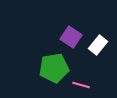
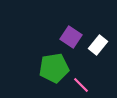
pink line: rotated 30 degrees clockwise
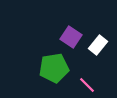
pink line: moved 6 px right
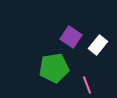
pink line: rotated 24 degrees clockwise
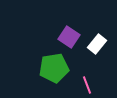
purple square: moved 2 px left
white rectangle: moved 1 px left, 1 px up
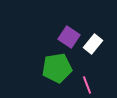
white rectangle: moved 4 px left
green pentagon: moved 3 px right
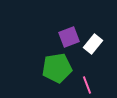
purple square: rotated 35 degrees clockwise
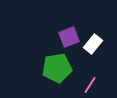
pink line: moved 3 px right; rotated 54 degrees clockwise
